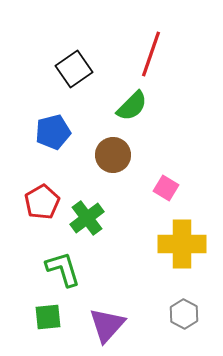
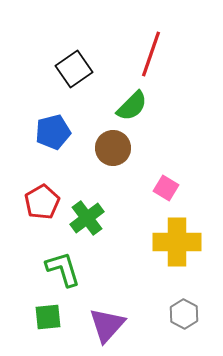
brown circle: moved 7 px up
yellow cross: moved 5 px left, 2 px up
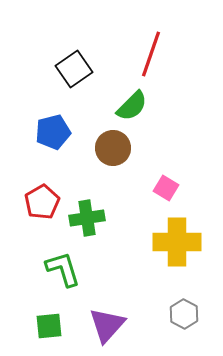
green cross: rotated 28 degrees clockwise
green square: moved 1 px right, 9 px down
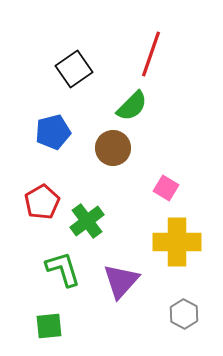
green cross: moved 3 px down; rotated 28 degrees counterclockwise
purple triangle: moved 14 px right, 44 px up
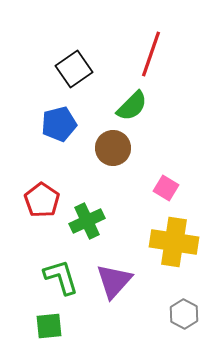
blue pentagon: moved 6 px right, 8 px up
red pentagon: moved 2 px up; rotated 8 degrees counterclockwise
green cross: rotated 12 degrees clockwise
yellow cross: moved 3 px left; rotated 9 degrees clockwise
green L-shape: moved 2 px left, 8 px down
purple triangle: moved 7 px left
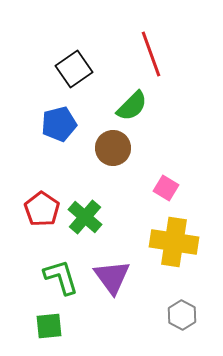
red line: rotated 39 degrees counterclockwise
red pentagon: moved 9 px down
green cross: moved 2 px left, 4 px up; rotated 24 degrees counterclockwise
purple triangle: moved 2 px left, 4 px up; rotated 18 degrees counterclockwise
gray hexagon: moved 2 px left, 1 px down
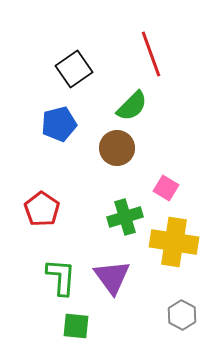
brown circle: moved 4 px right
green cross: moved 40 px right; rotated 32 degrees clockwise
green L-shape: rotated 21 degrees clockwise
green square: moved 27 px right; rotated 12 degrees clockwise
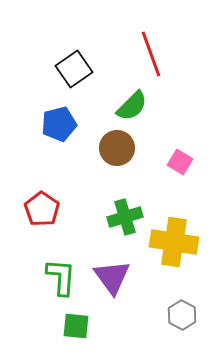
pink square: moved 14 px right, 26 px up
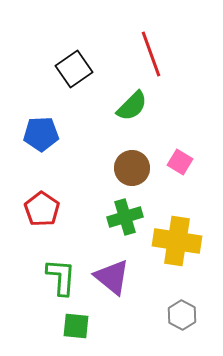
blue pentagon: moved 18 px left, 10 px down; rotated 12 degrees clockwise
brown circle: moved 15 px right, 20 px down
yellow cross: moved 3 px right, 1 px up
purple triangle: rotated 15 degrees counterclockwise
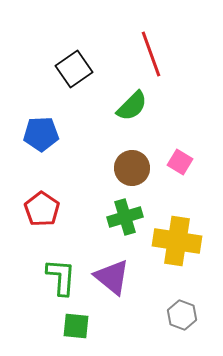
gray hexagon: rotated 8 degrees counterclockwise
